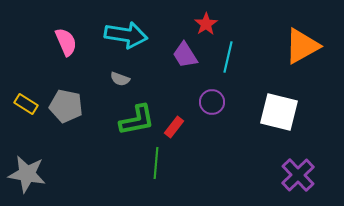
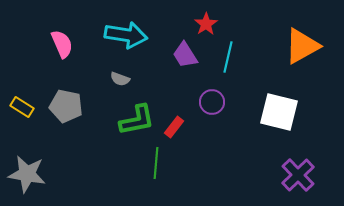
pink semicircle: moved 4 px left, 2 px down
yellow rectangle: moved 4 px left, 3 px down
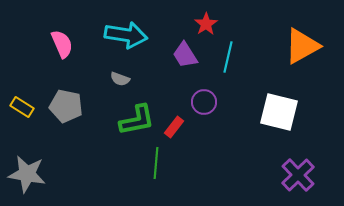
purple circle: moved 8 px left
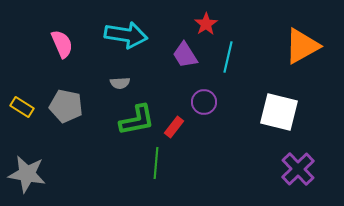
gray semicircle: moved 4 px down; rotated 24 degrees counterclockwise
purple cross: moved 6 px up
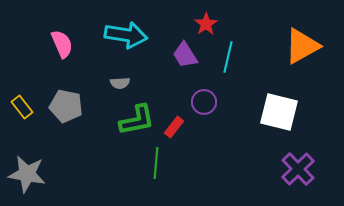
yellow rectangle: rotated 20 degrees clockwise
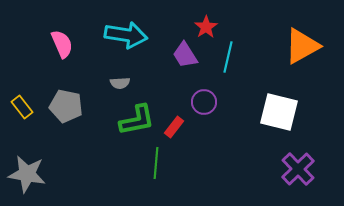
red star: moved 3 px down
